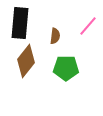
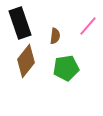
black rectangle: rotated 24 degrees counterclockwise
green pentagon: rotated 10 degrees counterclockwise
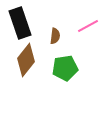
pink line: rotated 20 degrees clockwise
brown diamond: moved 1 px up
green pentagon: moved 1 px left
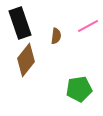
brown semicircle: moved 1 px right
green pentagon: moved 14 px right, 21 px down
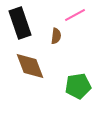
pink line: moved 13 px left, 11 px up
brown diamond: moved 4 px right, 6 px down; rotated 60 degrees counterclockwise
green pentagon: moved 1 px left, 3 px up
